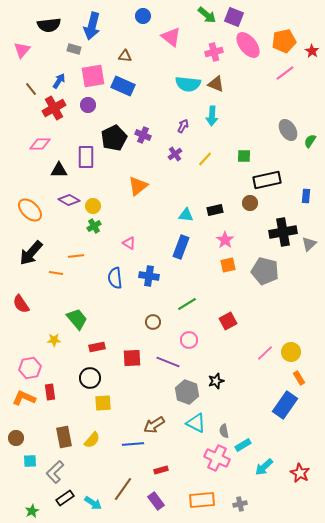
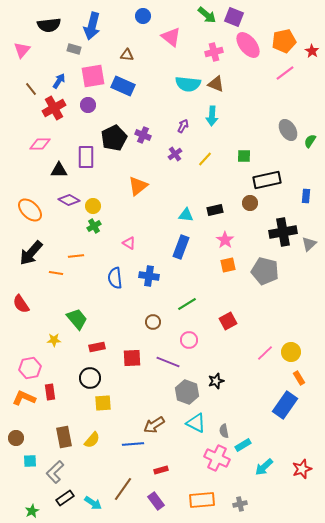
brown triangle at (125, 56): moved 2 px right, 1 px up
red star at (300, 473): moved 2 px right, 4 px up; rotated 24 degrees clockwise
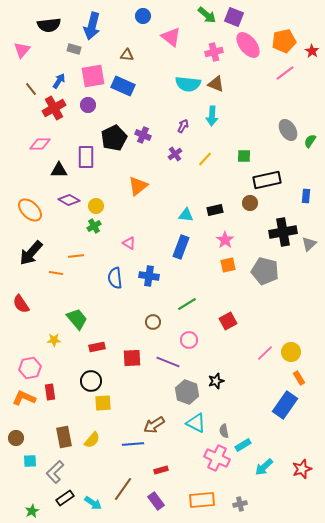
yellow circle at (93, 206): moved 3 px right
black circle at (90, 378): moved 1 px right, 3 px down
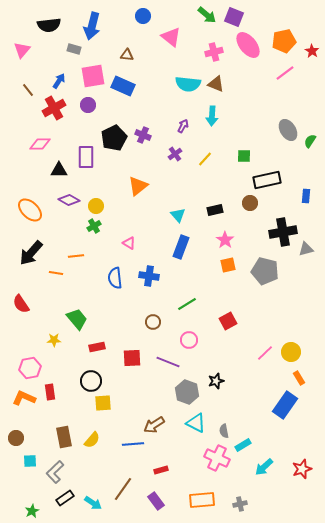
brown line at (31, 89): moved 3 px left, 1 px down
cyan triangle at (186, 215): moved 8 px left; rotated 42 degrees clockwise
gray triangle at (309, 244): moved 3 px left, 5 px down; rotated 28 degrees clockwise
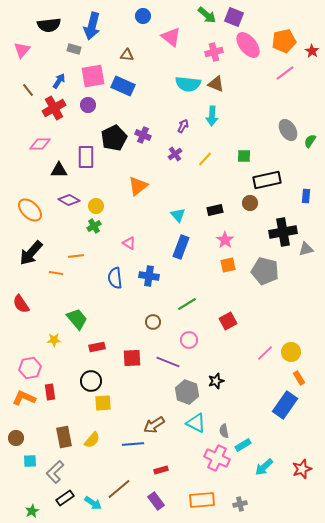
brown line at (123, 489): moved 4 px left; rotated 15 degrees clockwise
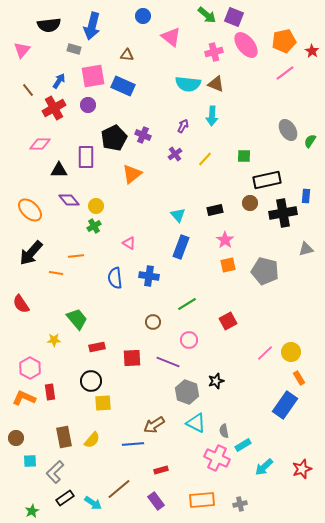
pink ellipse at (248, 45): moved 2 px left
orange triangle at (138, 186): moved 6 px left, 12 px up
purple diamond at (69, 200): rotated 20 degrees clockwise
black cross at (283, 232): moved 19 px up
pink hexagon at (30, 368): rotated 20 degrees counterclockwise
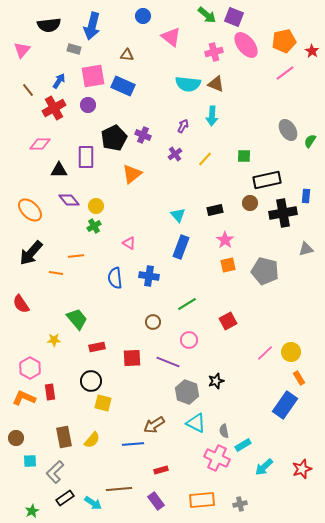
yellow square at (103, 403): rotated 18 degrees clockwise
brown line at (119, 489): rotated 35 degrees clockwise
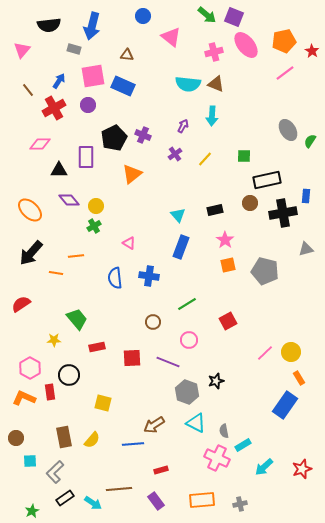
red semicircle at (21, 304): rotated 90 degrees clockwise
black circle at (91, 381): moved 22 px left, 6 px up
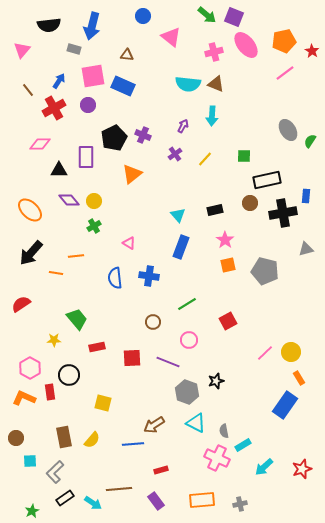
yellow circle at (96, 206): moved 2 px left, 5 px up
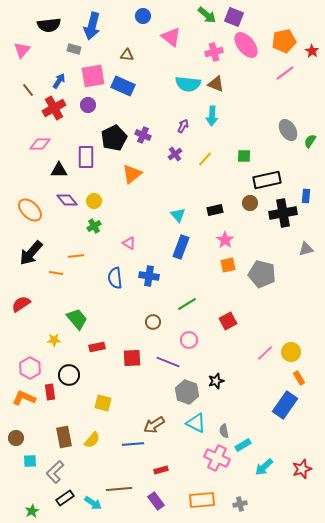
purple diamond at (69, 200): moved 2 px left
gray pentagon at (265, 271): moved 3 px left, 3 px down
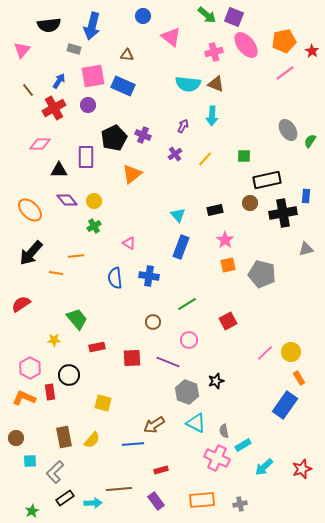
cyan arrow at (93, 503): rotated 36 degrees counterclockwise
